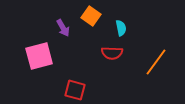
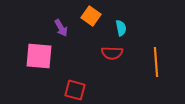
purple arrow: moved 2 px left
pink square: rotated 20 degrees clockwise
orange line: rotated 40 degrees counterclockwise
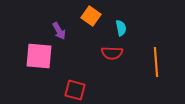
purple arrow: moved 2 px left, 3 px down
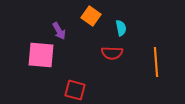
pink square: moved 2 px right, 1 px up
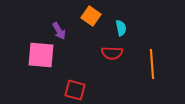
orange line: moved 4 px left, 2 px down
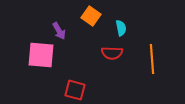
orange line: moved 5 px up
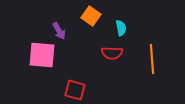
pink square: moved 1 px right
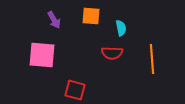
orange square: rotated 30 degrees counterclockwise
purple arrow: moved 5 px left, 11 px up
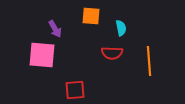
purple arrow: moved 1 px right, 9 px down
orange line: moved 3 px left, 2 px down
red square: rotated 20 degrees counterclockwise
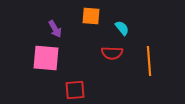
cyan semicircle: moved 1 px right; rotated 28 degrees counterclockwise
pink square: moved 4 px right, 3 px down
